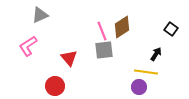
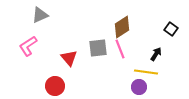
pink line: moved 18 px right, 18 px down
gray square: moved 6 px left, 2 px up
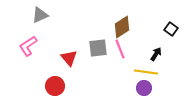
purple circle: moved 5 px right, 1 px down
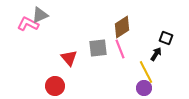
black square: moved 5 px left, 9 px down; rotated 16 degrees counterclockwise
pink L-shape: moved 22 px up; rotated 60 degrees clockwise
yellow line: rotated 55 degrees clockwise
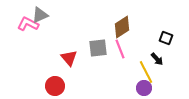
black arrow: moved 1 px right, 5 px down; rotated 104 degrees clockwise
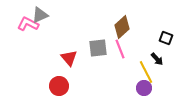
brown diamond: rotated 10 degrees counterclockwise
red circle: moved 4 px right
